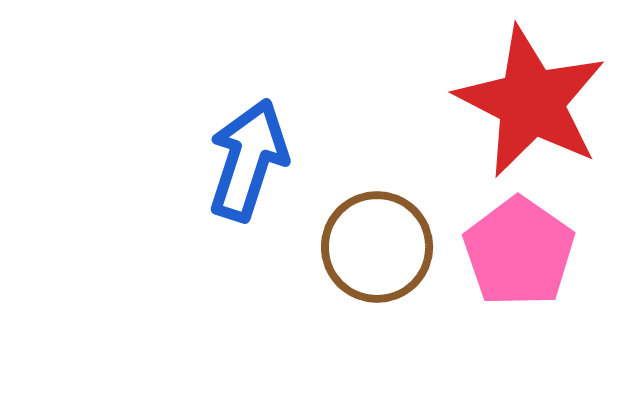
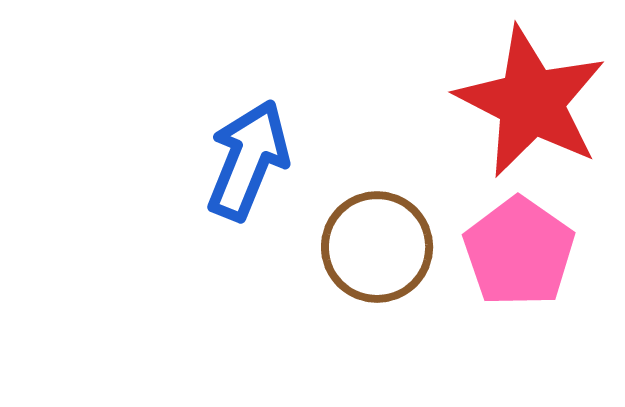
blue arrow: rotated 4 degrees clockwise
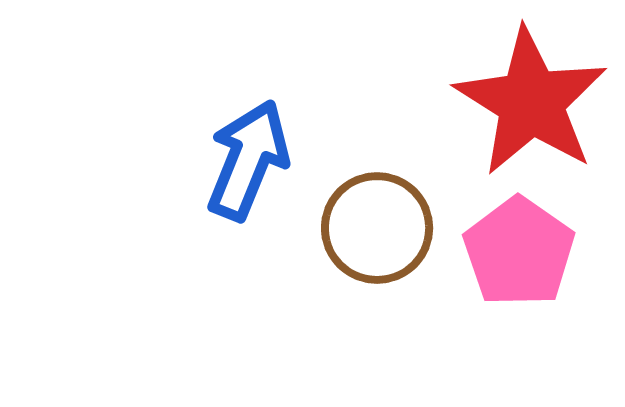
red star: rotated 5 degrees clockwise
brown circle: moved 19 px up
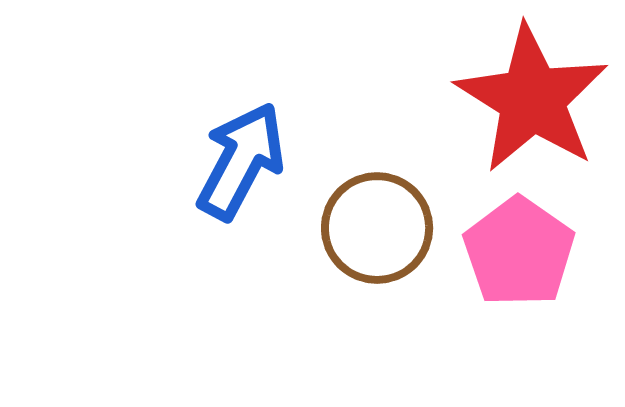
red star: moved 1 px right, 3 px up
blue arrow: moved 7 px left, 1 px down; rotated 6 degrees clockwise
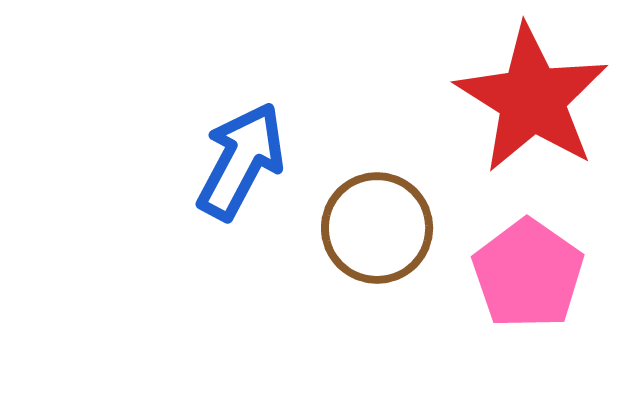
pink pentagon: moved 9 px right, 22 px down
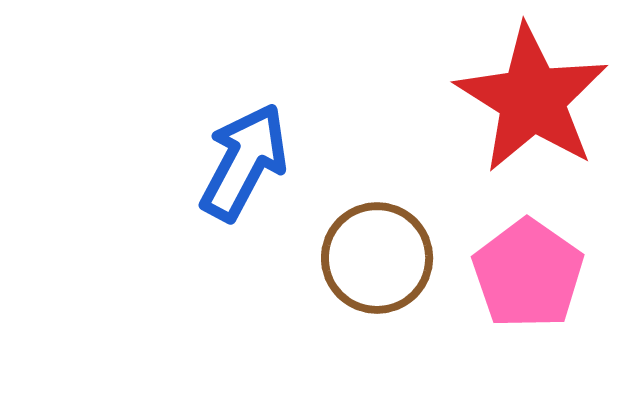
blue arrow: moved 3 px right, 1 px down
brown circle: moved 30 px down
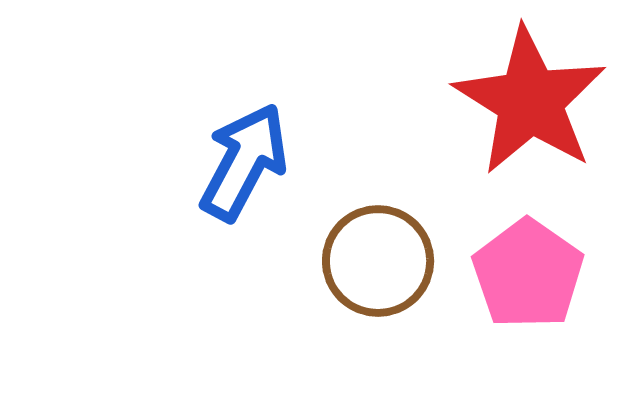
red star: moved 2 px left, 2 px down
brown circle: moved 1 px right, 3 px down
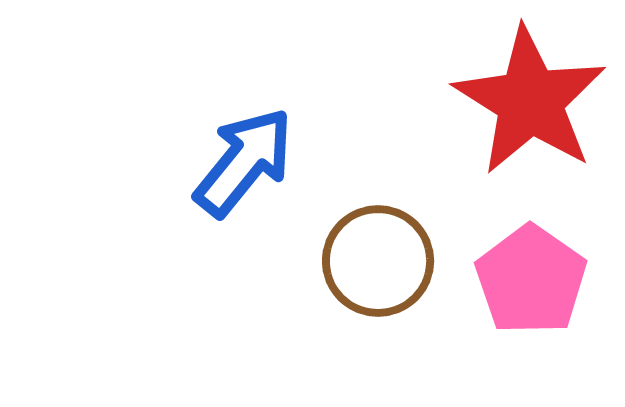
blue arrow: rotated 11 degrees clockwise
pink pentagon: moved 3 px right, 6 px down
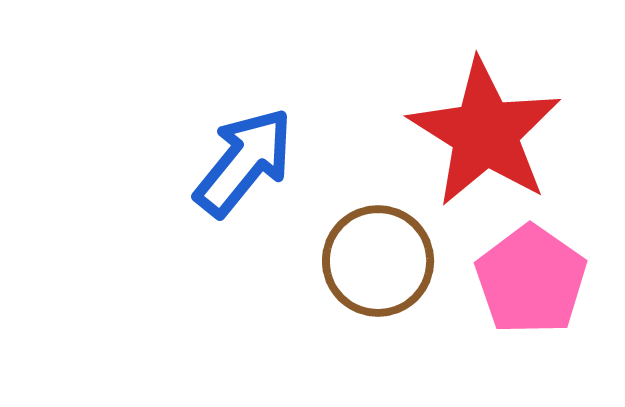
red star: moved 45 px left, 32 px down
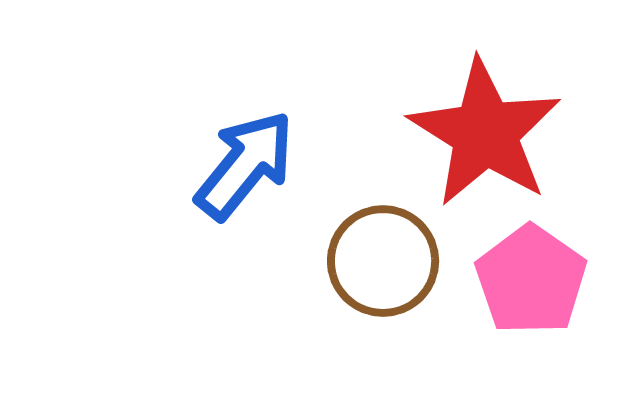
blue arrow: moved 1 px right, 3 px down
brown circle: moved 5 px right
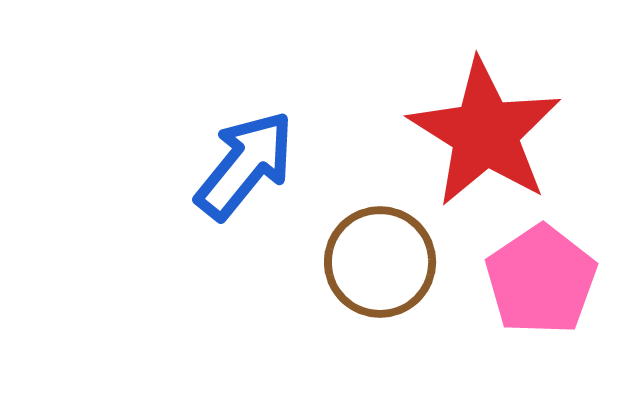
brown circle: moved 3 px left, 1 px down
pink pentagon: moved 10 px right; rotated 3 degrees clockwise
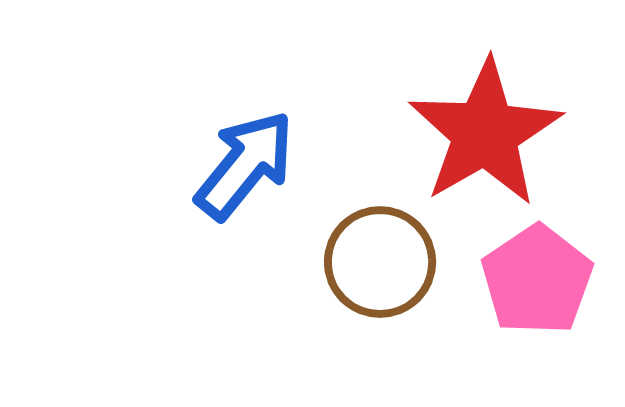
red star: rotated 10 degrees clockwise
pink pentagon: moved 4 px left
